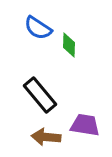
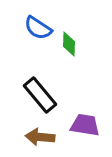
green diamond: moved 1 px up
brown arrow: moved 6 px left
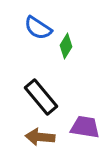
green diamond: moved 3 px left, 2 px down; rotated 30 degrees clockwise
black rectangle: moved 1 px right, 2 px down
purple trapezoid: moved 2 px down
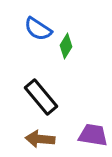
blue semicircle: moved 1 px down
purple trapezoid: moved 8 px right, 8 px down
brown arrow: moved 2 px down
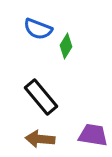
blue semicircle: rotated 12 degrees counterclockwise
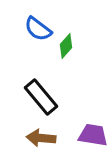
blue semicircle: rotated 16 degrees clockwise
green diamond: rotated 10 degrees clockwise
brown arrow: moved 1 px right, 1 px up
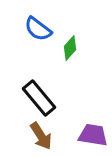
green diamond: moved 4 px right, 2 px down
black rectangle: moved 2 px left, 1 px down
brown arrow: moved 2 px up; rotated 128 degrees counterclockwise
